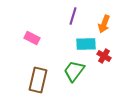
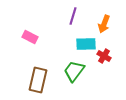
pink rectangle: moved 2 px left, 1 px up
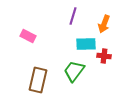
pink rectangle: moved 2 px left, 1 px up
red cross: rotated 24 degrees counterclockwise
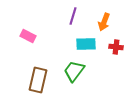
orange arrow: moved 2 px up
red cross: moved 12 px right, 9 px up
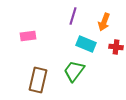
pink rectangle: rotated 35 degrees counterclockwise
cyan rectangle: rotated 24 degrees clockwise
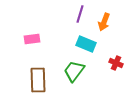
purple line: moved 7 px right, 2 px up
pink rectangle: moved 4 px right, 3 px down
red cross: moved 16 px down; rotated 16 degrees clockwise
brown rectangle: rotated 15 degrees counterclockwise
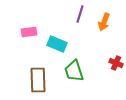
pink rectangle: moved 3 px left, 7 px up
cyan rectangle: moved 29 px left
green trapezoid: rotated 55 degrees counterclockwise
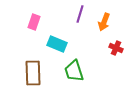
pink rectangle: moved 5 px right, 10 px up; rotated 63 degrees counterclockwise
red cross: moved 15 px up
brown rectangle: moved 5 px left, 7 px up
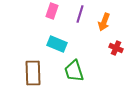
pink rectangle: moved 18 px right, 11 px up
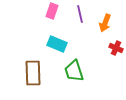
purple line: rotated 30 degrees counterclockwise
orange arrow: moved 1 px right, 1 px down
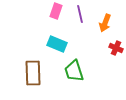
pink rectangle: moved 4 px right
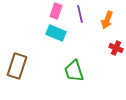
orange arrow: moved 2 px right, 3 px up
cyan rectangle: moved 1 px left, 11 px up
brown rectangle: moved 16 px left, 7 px up; rotated 20 degrees clockwise
